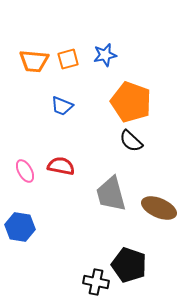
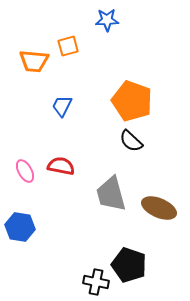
blue star: moved 2 px right, 35 px up; rotated 10 degrees clockwise
orange square: moved 13 px up
orange pentagon: moved 1 px right, 1 px up
blue trapezoid: rotated 95 degrees clockwise
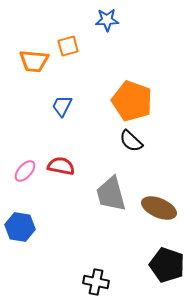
pink ellipse: rotated 70 degrees clockwise
black pentagon: moved 38 px right
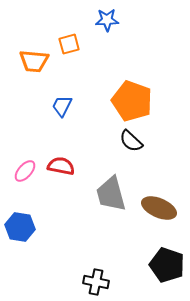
orange square: moved 1 px right, 2 px up
